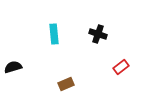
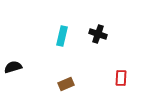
cyan rectangle: moved 8 px right, 2 px down; rotated 18 degrees clockwise
red rectangle: moved 11 px down; rotated 49 degrees counterclockwise
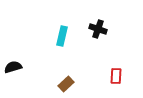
black cross: moved 5 px up
red rectangle: moved 5 px left, 2 px up
brown rectangle: rotated 21 degrees counterclockwise
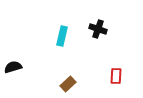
brown rectangle: moved 2 px right
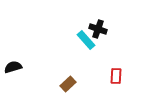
cyan rectangle: moved 24 px right, 4 px down; rotated 54 degrees counterclockwise
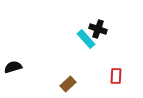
cyan rectangle: moved 1 px up
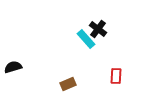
black cross: rotated 18 degrees clockwise
brown rectangle: rotated 21 degrees clockwise
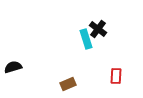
cyan rectangle: rotated 24 degrees clockwise
